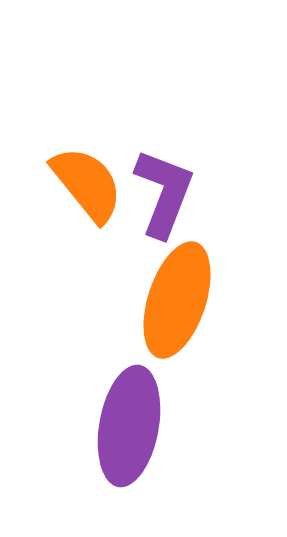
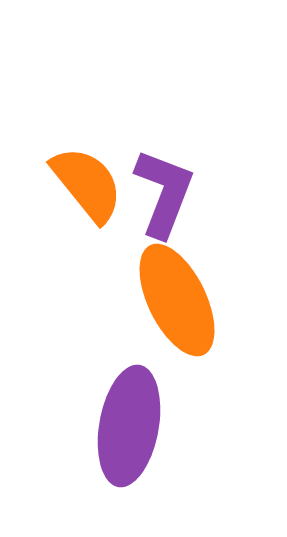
orange ellipse: rotated 44 degrees counterclockwise
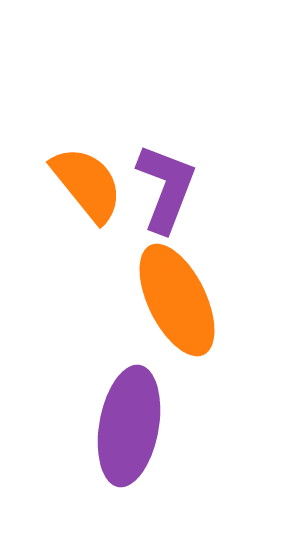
purple L-shape: moved 2 px right, 5 px up
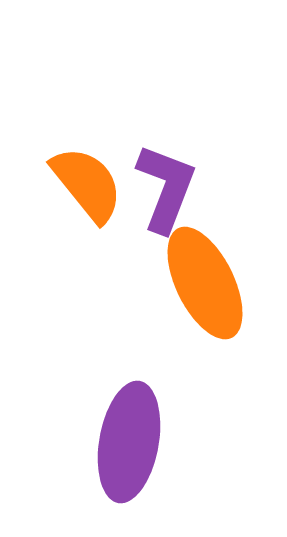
orange ellipse: moved 28 px right, 17 px up
purple ellipse: moved 16 px down
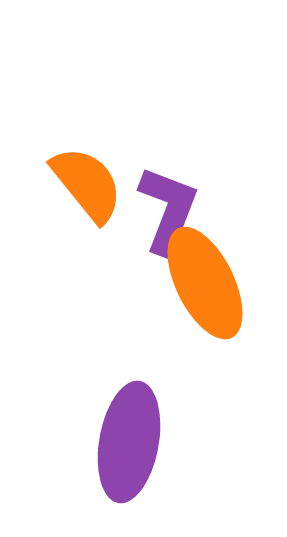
purple L-shape: moved 2 px right, 22 px down
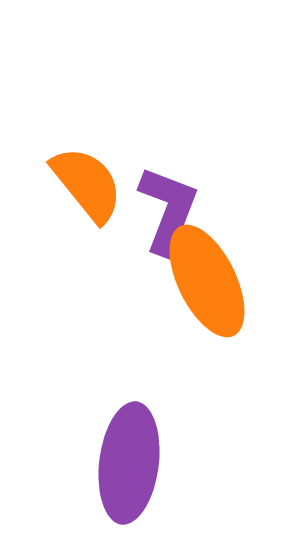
orange ellipse: moved 2 px right, 2 px up
purple ellipse: moved 21 px down; rotated 3 degrees counterclockwise
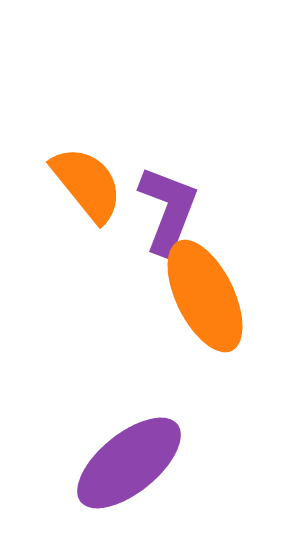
orange ellipse: moved 2 px left, 15 px down
purple ellipse: rotated 44 degrees clockwise
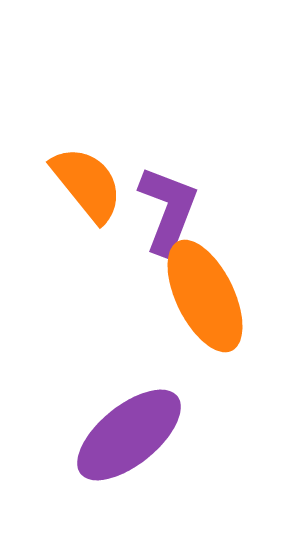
purple ellipse: moved 28 px up
